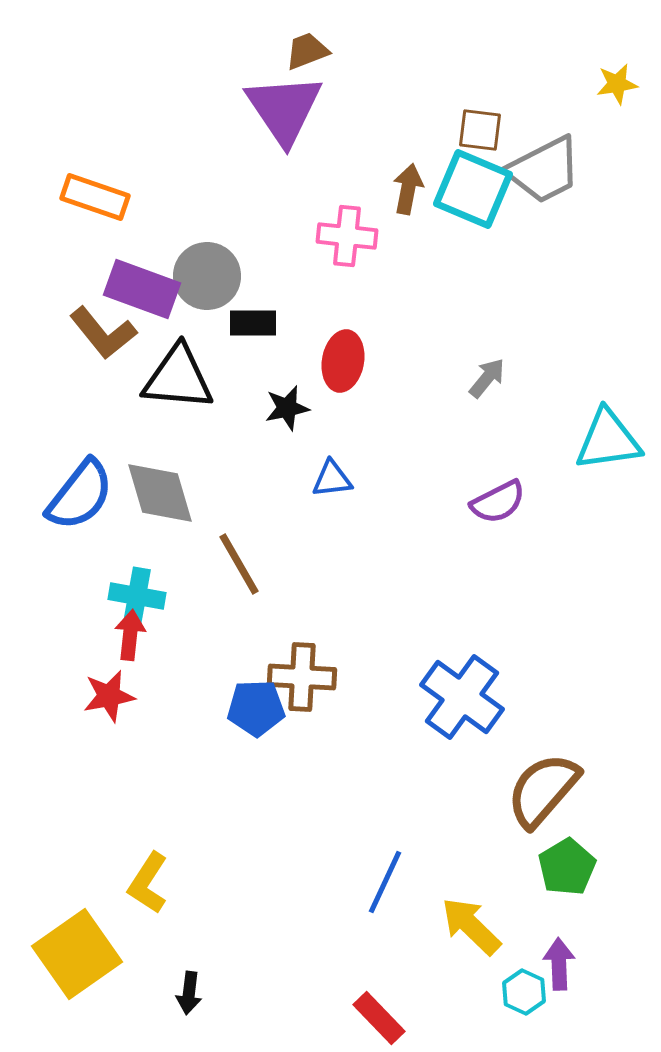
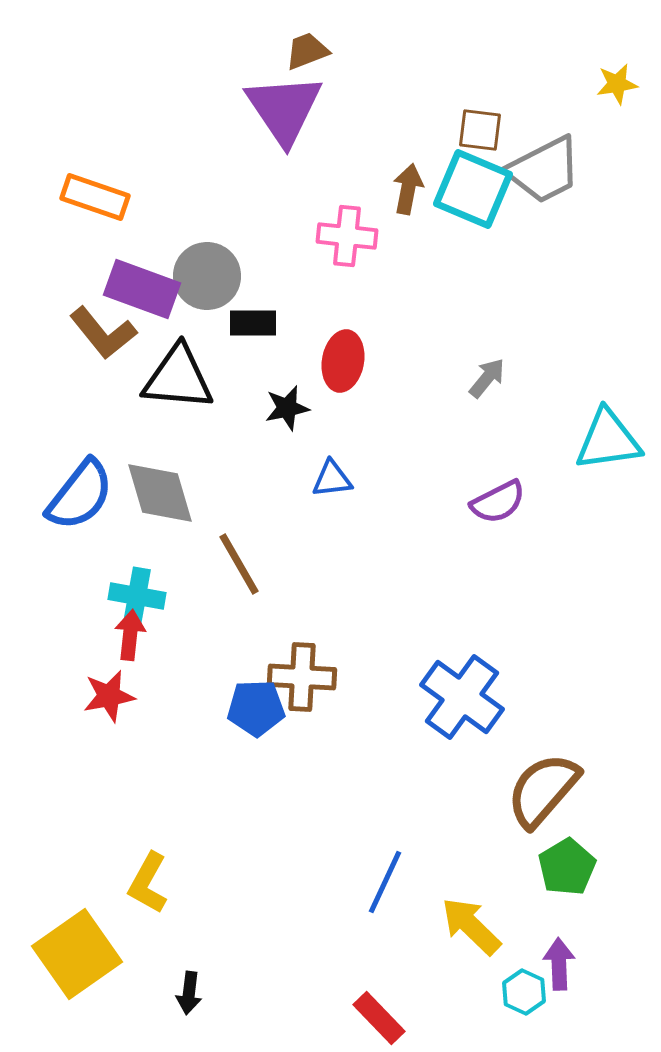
yellow L-shape: rotated 4 degrees counterclockwise
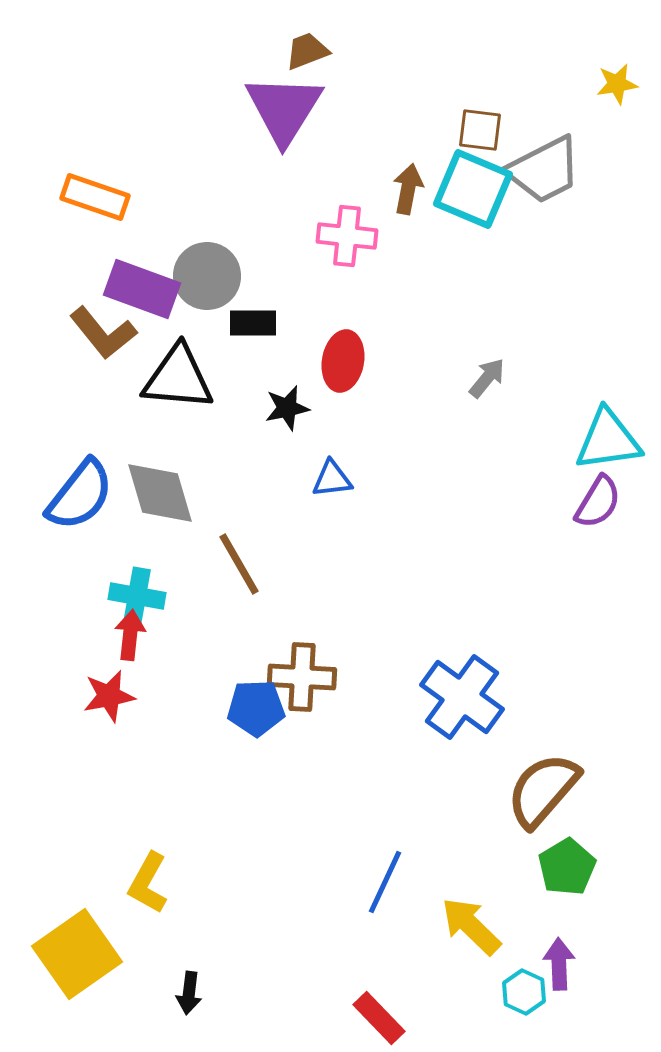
purple triangle: rotated 6 degrees clockwise
purple semicircle: moved 100 px right; rotated 32 degrees counterclockwise
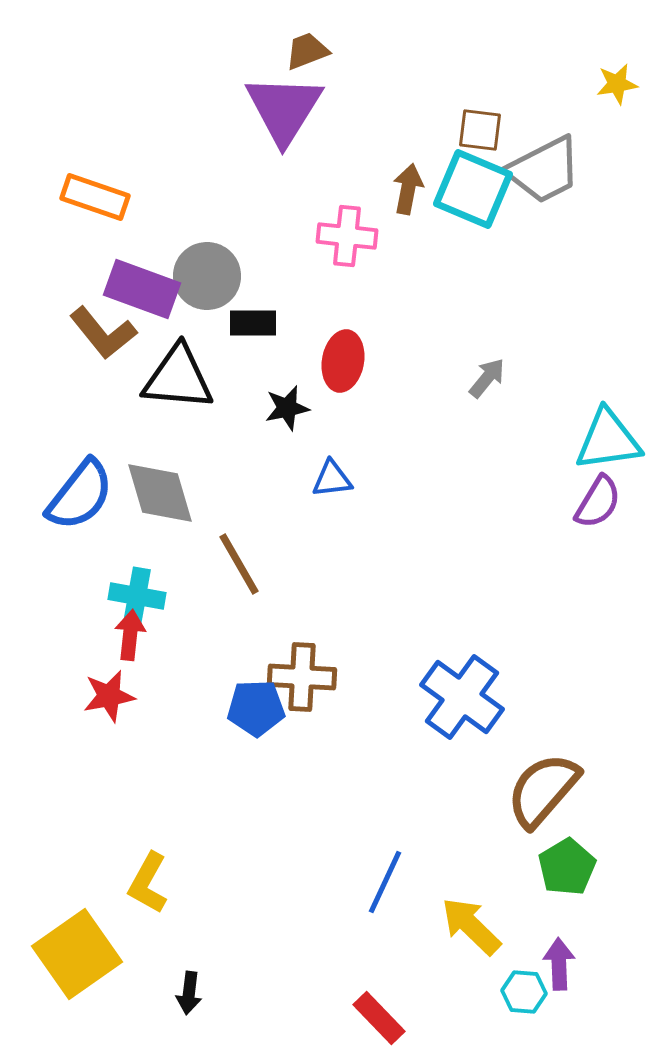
cyan hexagon: rotated 21 degrees counterclockwise
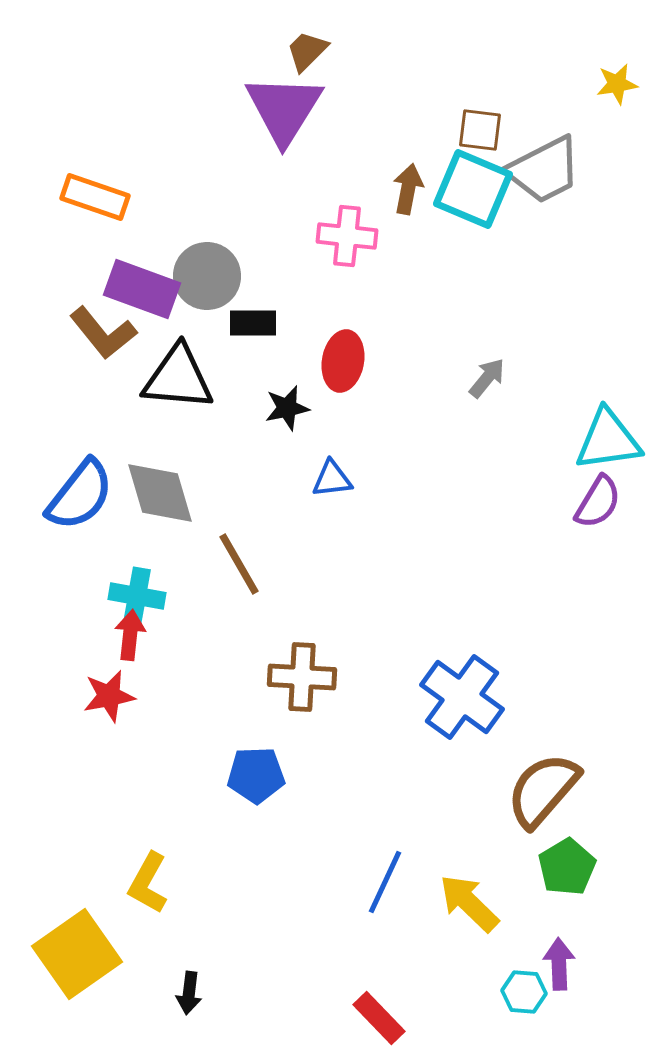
brown trapezoid: rotated 24 degrees counterclockwise
blue pentagon: moved 67 px down
yellow arrow: moved 2 px left, 23 px up
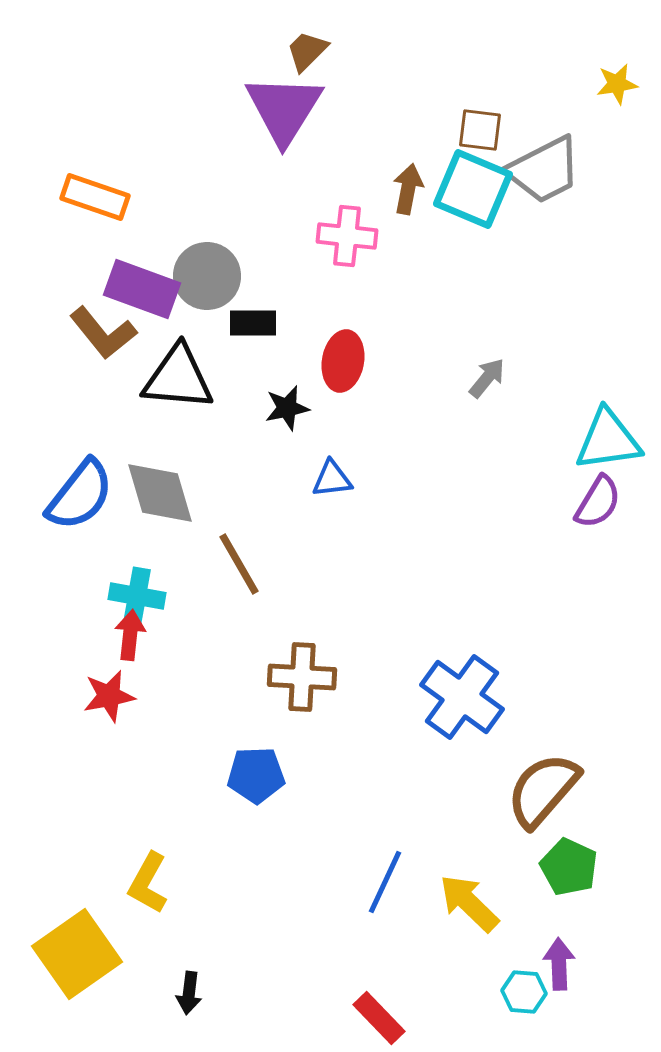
green pentagon: moved 2 px right; rotated 16 degrees counterclockwise
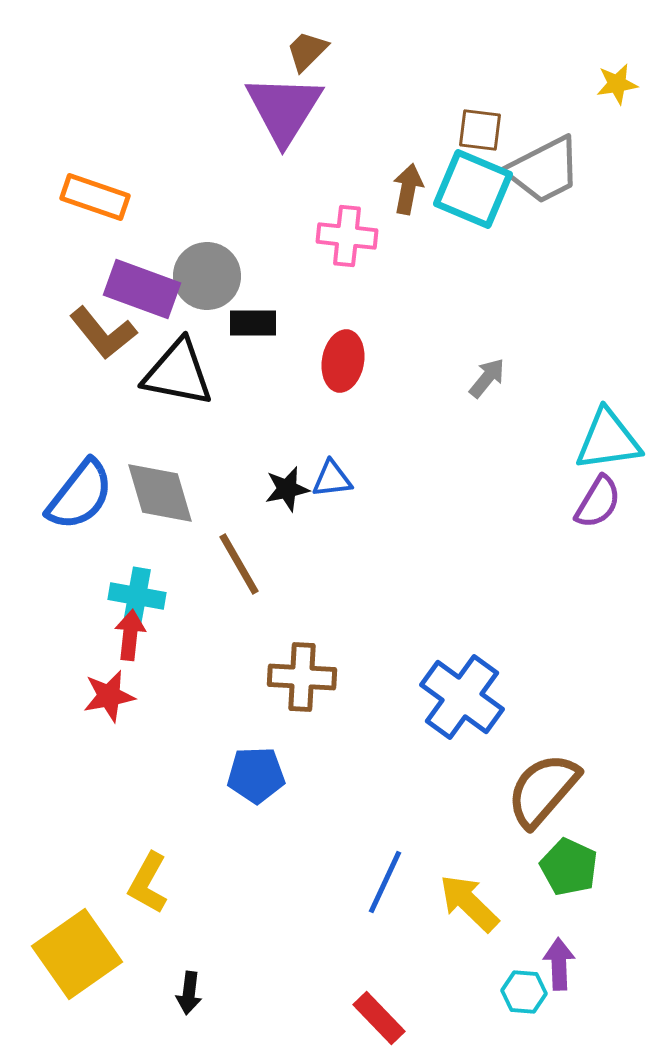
black triangle: moved 5 px up; rotated 6 degrees clockwise
black star: moved 81 px down
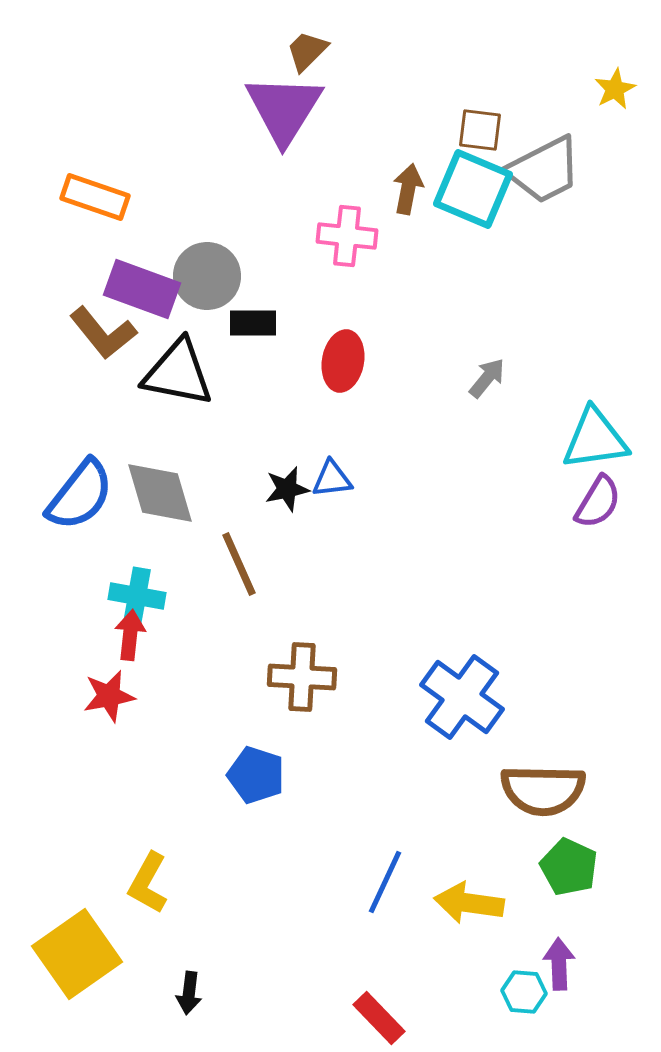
yellow star: moved 2 px left, 5 px down; rotated 18 degrees counterclockwise
cyan triangle: moved 13 px left, 1 px up
brown line: rotated 6 degrees clockwise
blue pentagon: rotated 20 degrees clockwise
brown semicircle: rotated 130 degrees counterclockwise
yellow arrow: rotated 36 degrees counterclockwise
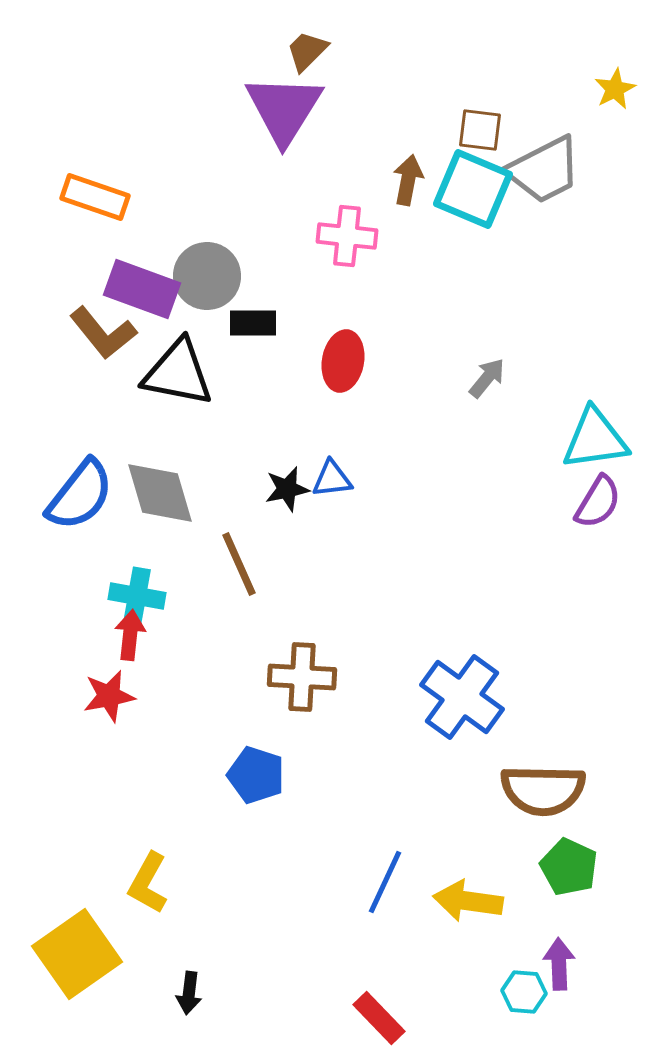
brown arrow: moved 9 px up
yellow arrow: moved 1 px left, 2 px up
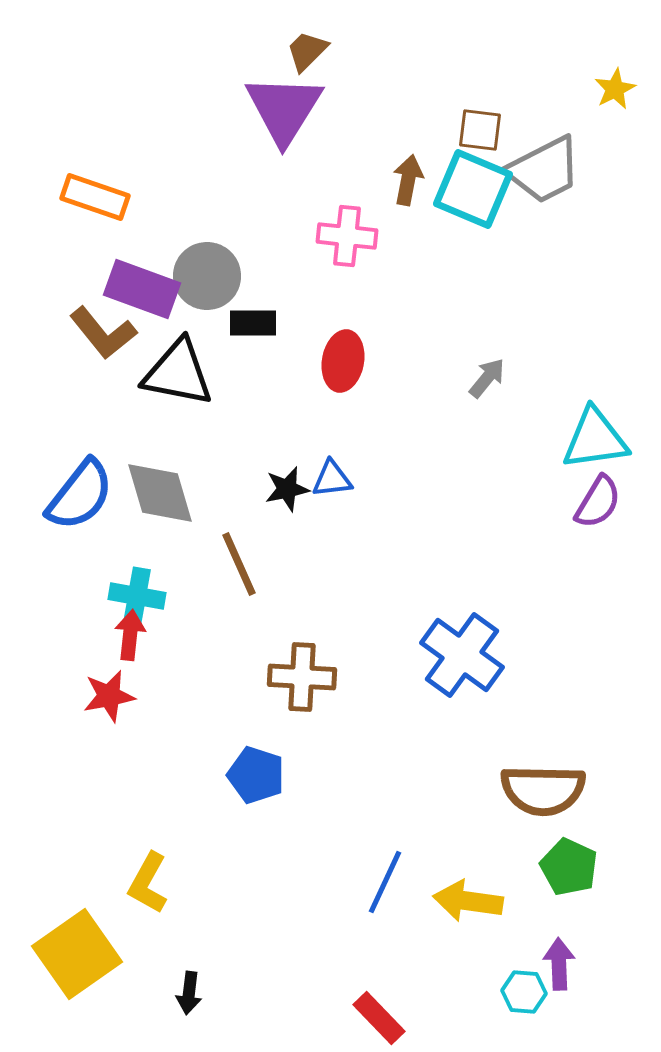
blue cross: moved 42 px up
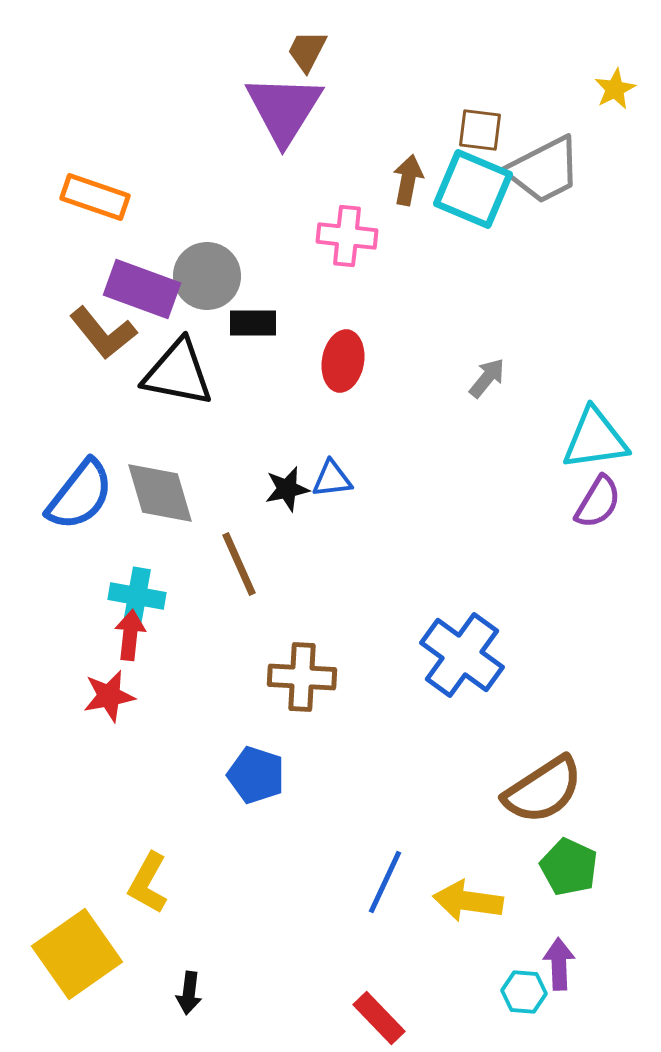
brown trapezoid: rotated 18 degrees counterclockwise
brown semicircle: rotated 34 degrees counterclockwise
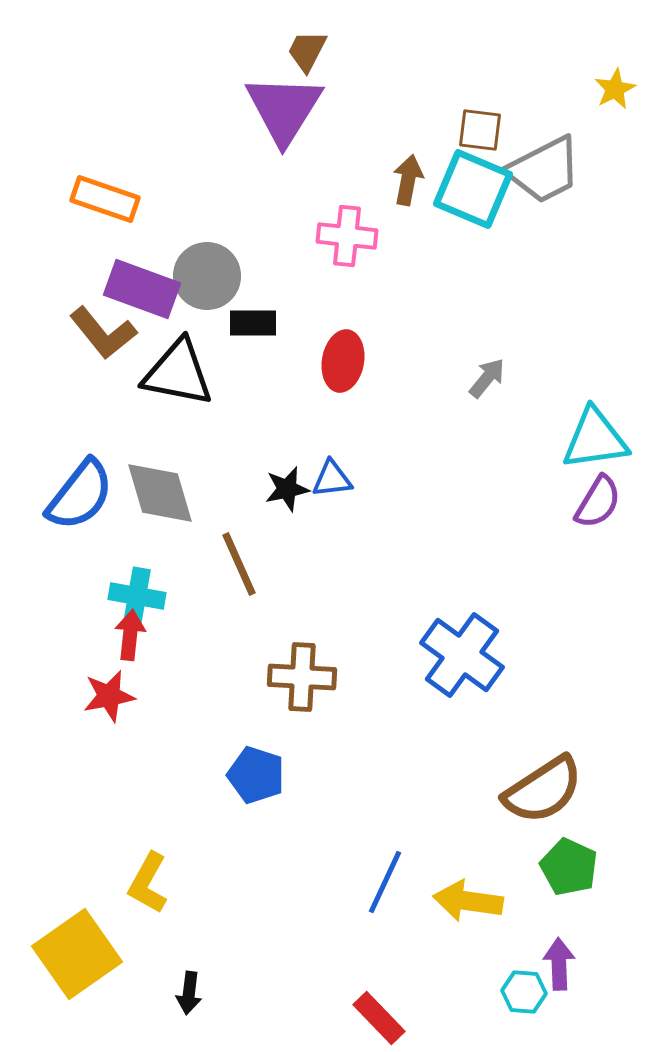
orange rectangle: moved 10 px right, 2 px down
